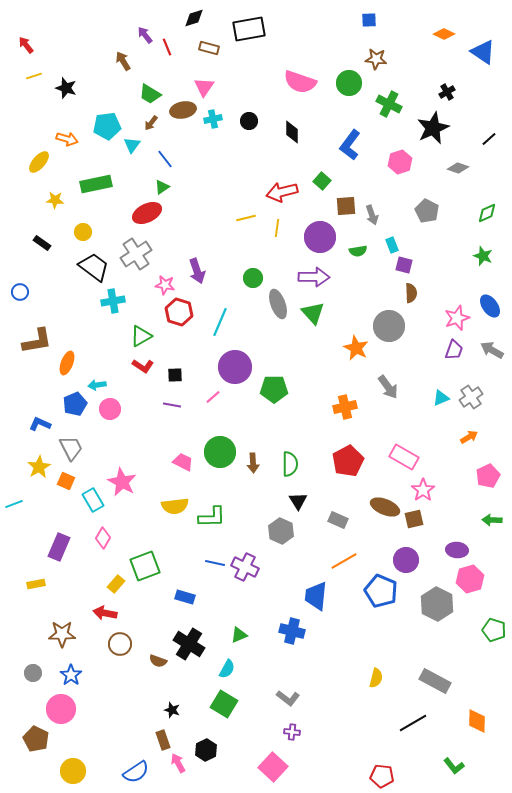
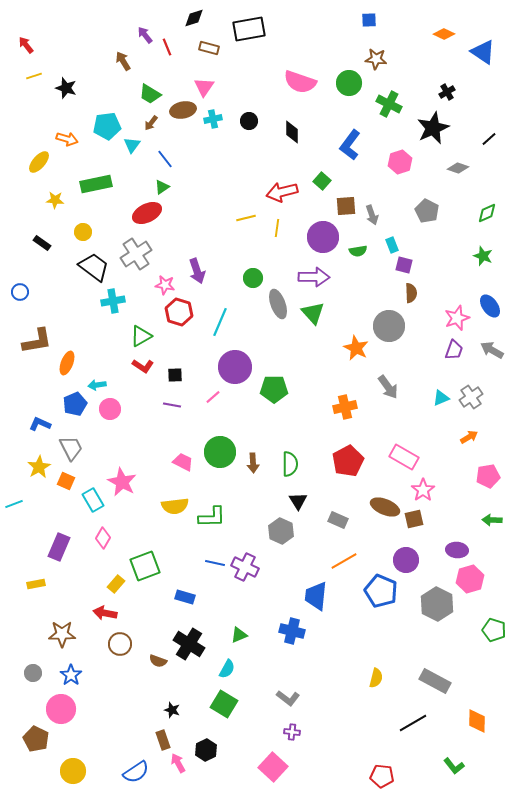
purple circle at (320, 237): moved 3 px right
pink pentagon at (488, 476): rotated 15 degrees clockwise
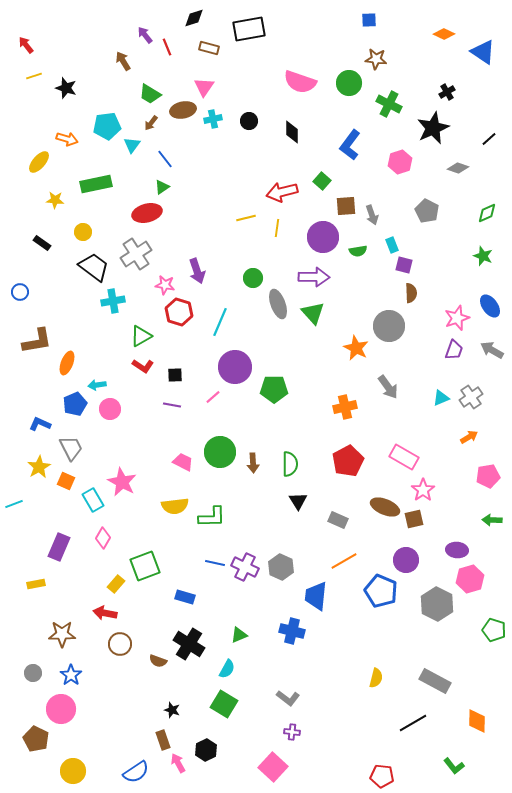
red ellipse at (147, 213): rotated 12 degrees clockwise
gray hexagon at (281, 531): moved 36 px down
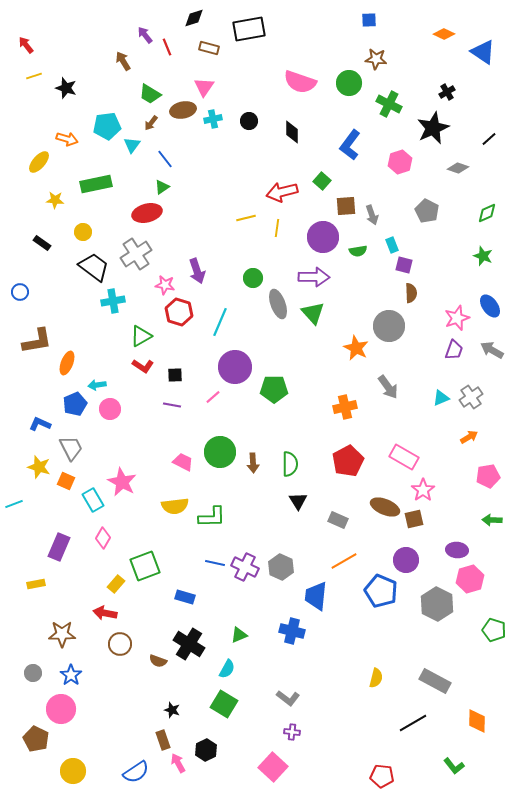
yellow star at (39, 467): rotated 25 degrees counterclockwise
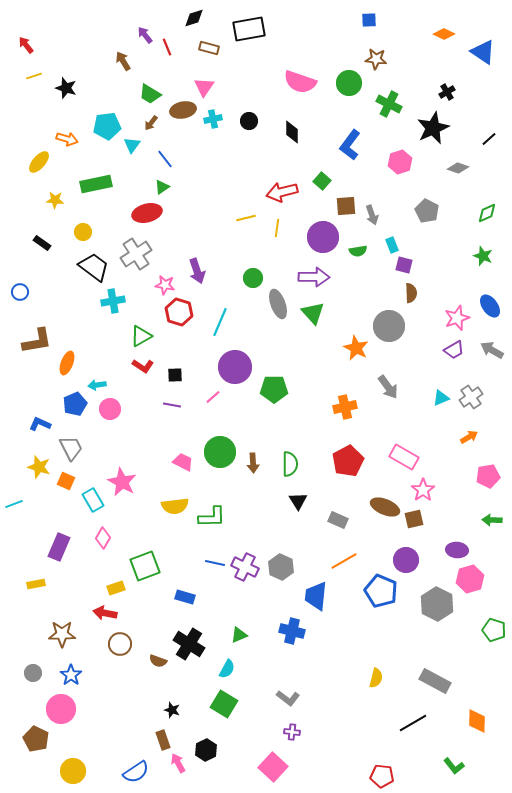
purple trapezoid at (454, 350): rotated 40 degrees clockwise
yellow rectangle at (116, 584): moved 4 px down; rotated 30 degrees clockwise
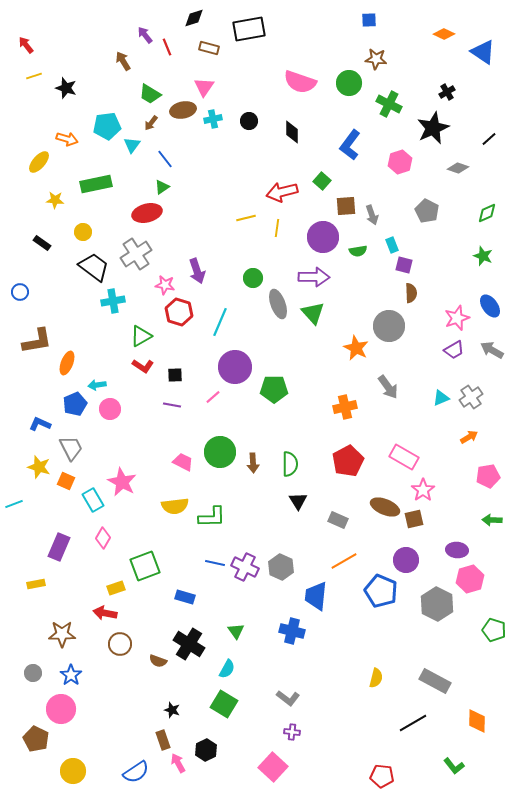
green triangle at (239, 635): moved 3 px left, 4 px up; rotated 42 degrees counterclockwise
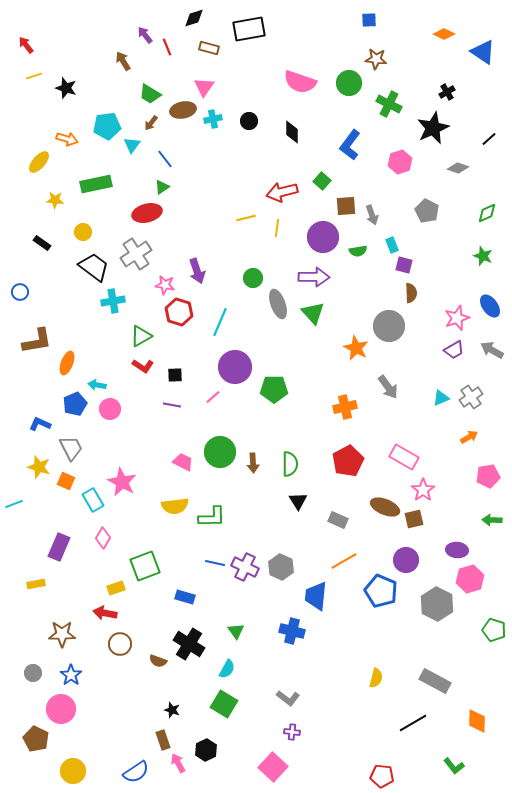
cyan arrow at (97, 385): rotated 18 degrees clockwise
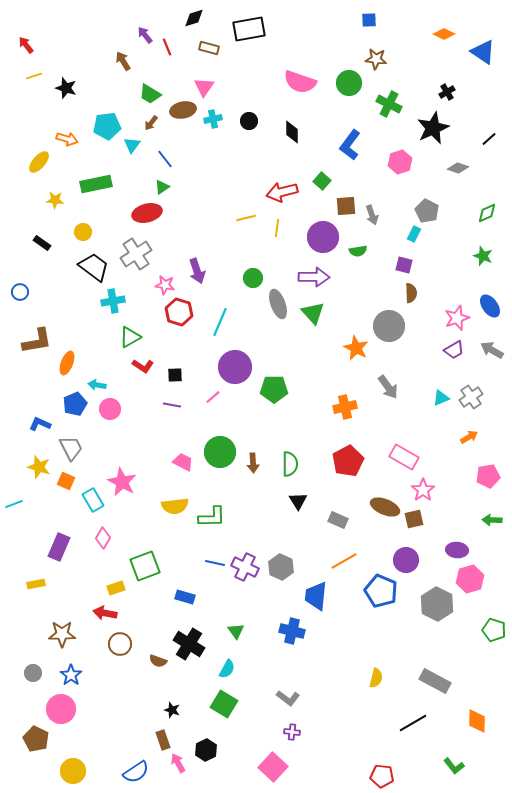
cyan rectangle at (392, 245): moved 22 px right, 11 px up; rotated 49 degrees clockwise
green triangle at (141, 336): moved 11 px left, 1 px down
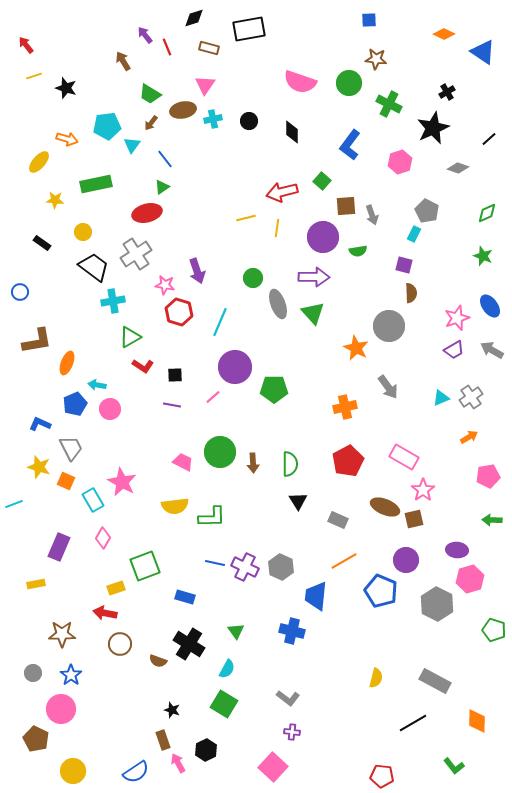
pink triangle at (204, 87): moved 1 px right, 2 px up
